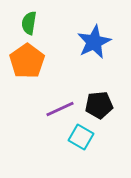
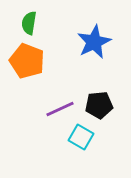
orange pentagon: rotated 16 degrees counterclockwise
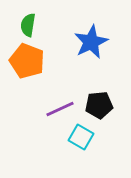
green semicircle: moved 1 px left, 2 px down
blue star: moved 3 px left
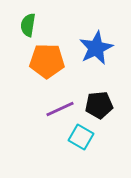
blue star: moved 5 px right, 6 px down
orange pentagon: moved 20 px right; rotated 20 degrees counterclockwise
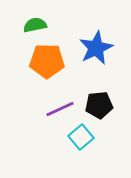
green semicircle: moved 7 px right; rotated 70 degrees clockwise
cyan square: rotated 20 degrees clockwise
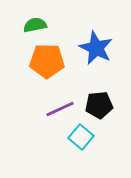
blue star: rotated 20 degrees counterclockwise
cyan square: rotated 10 degrees counterclockwise
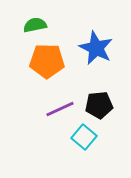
cyan square: moved 3 px right
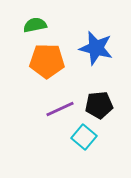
blue star: rotated 12 degrees counterclockwise
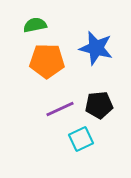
cyan square: moved 3 px left, 2 px down; rotated 25 degrees clockwise
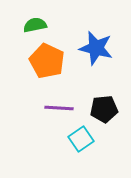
orange pentagon: rotated 24 degrees clockwise
black pentagon: moved 5 px right, 4 px down
purple line: moved 1 px left, 1 px up; rotated 28 degrees clockwise
cyan square: rotated 10 degrees counterclockwise
